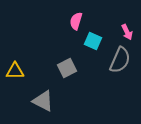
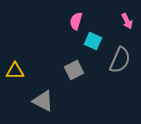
pink arrow: moved 11 px up
gray square: moved 7 px right, 2 px down
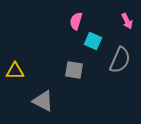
gray square: rotated 36 degrees clockwise
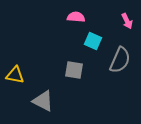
pink semicircle: moved 4 px up; rotated 78 degrees clockwise
yellow triangle: moved 4 px down; rotated 12 degrees clockwise
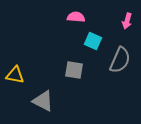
pink arrow: rotated 42 degrees clockwise
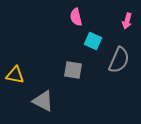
pink semicircle: rotated 108 degrees counterclockwise
gray semicircle: moved 1 px left
gray square: moved 1 px left
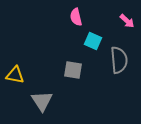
pink arrow: rotated 63 degrees counterclockwise
gray semicircle: rotated 28 degrees counterclockwise
gray triangle: moved 1 px left; rotated 30 degrees clockwise
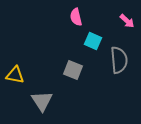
gray square: rotated 12 degrees clockwise
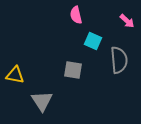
pink semicircle: moved 2 px up
gray square: rotated 12 degrees counterclockwise
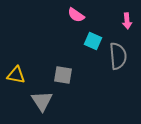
pink semicircle: rotated 42 degrees counterclockwise
pink arrow: rotated 42 degrees clockwise
gray semicircle: moved 1 px left, 4 px up
gray square: moved 10 px left, 5 px down
yellow triangle: moved 1 px right
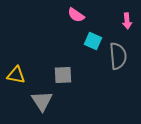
gray square: rotated 12 degrees counterclockwise
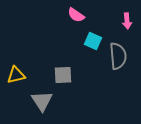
yellow triangle: rotated 24 degrees counterclockwise
